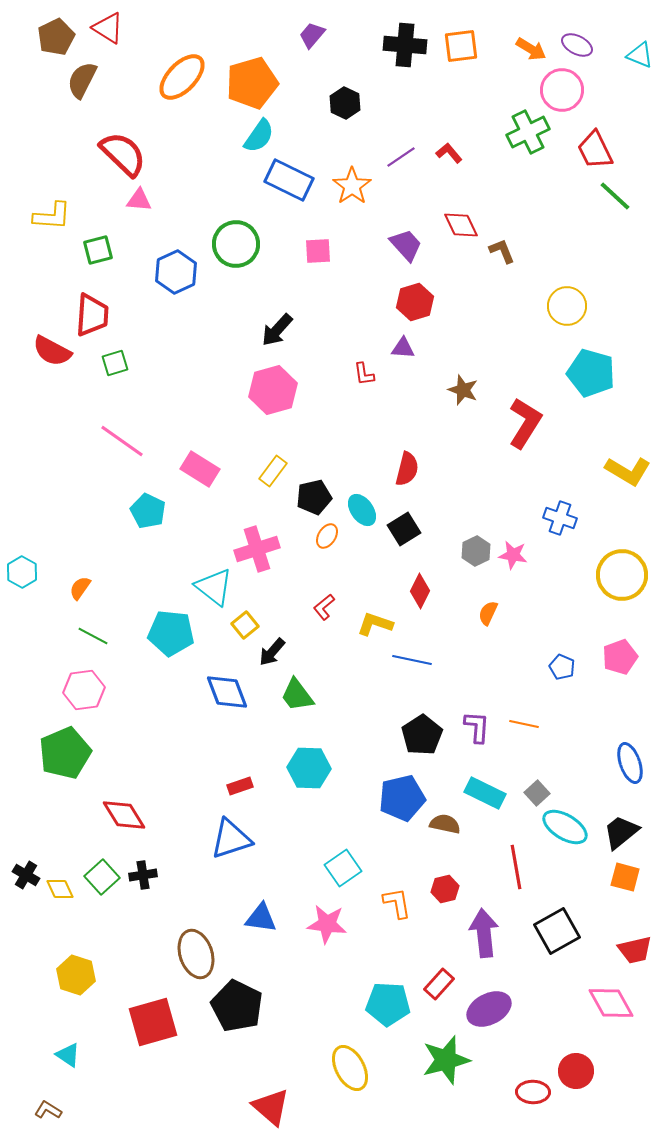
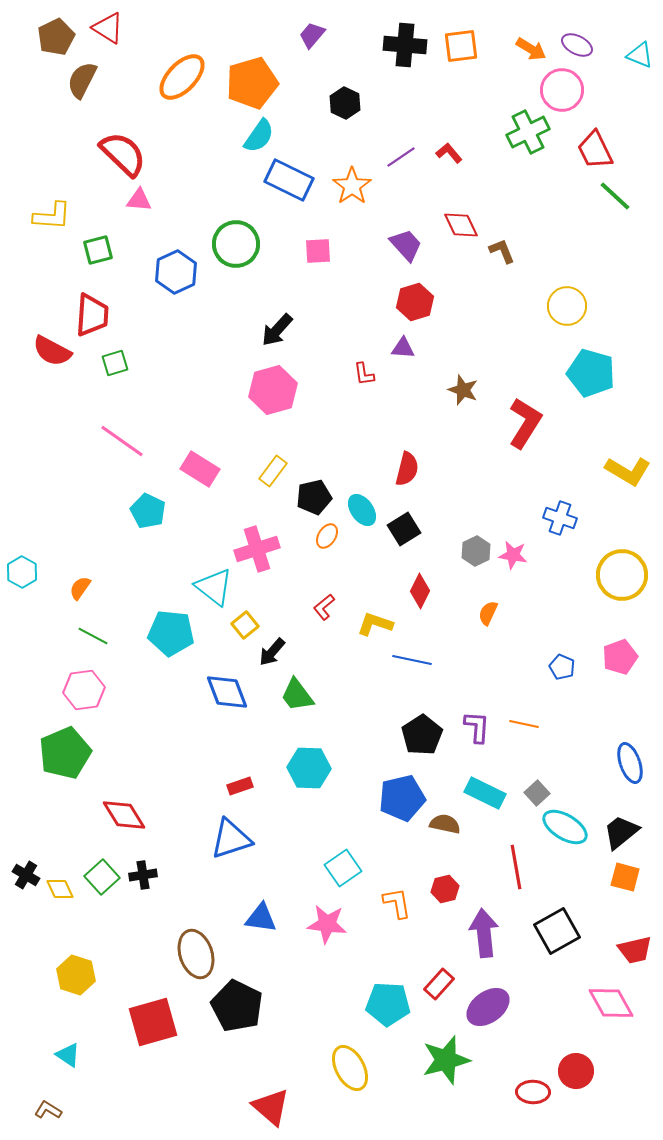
purple ellipse at (489, 1009): moved 1 px left, 2 px up; rotated 9 degrees counterclockwise
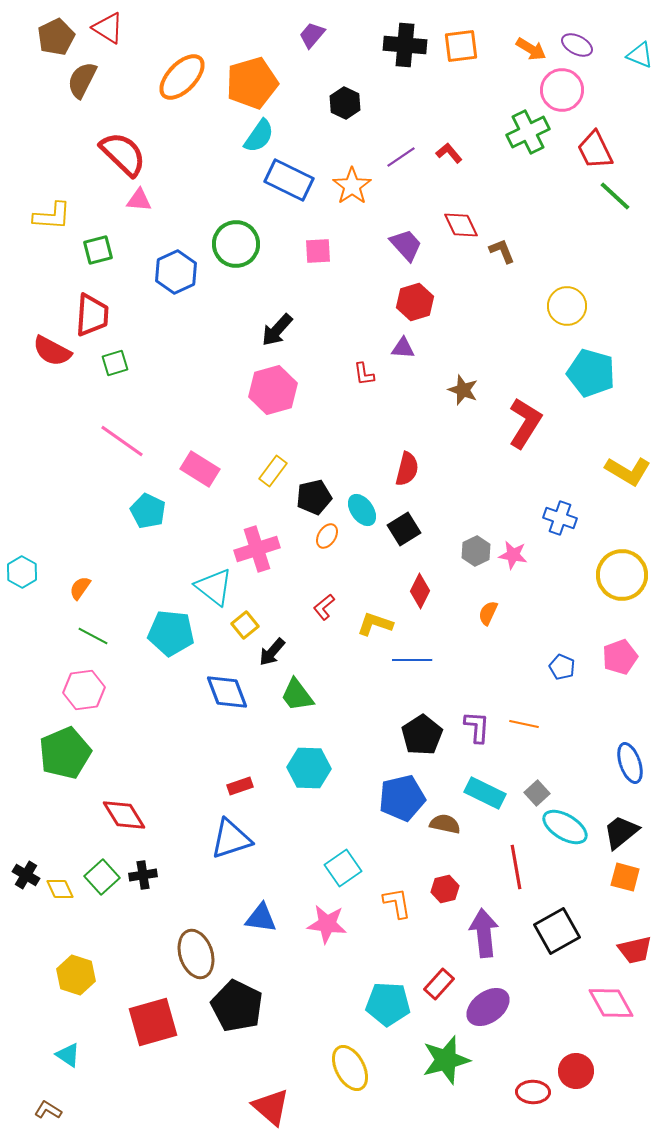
blue line at (412, 660): rotated 12 degrees counterclockwise
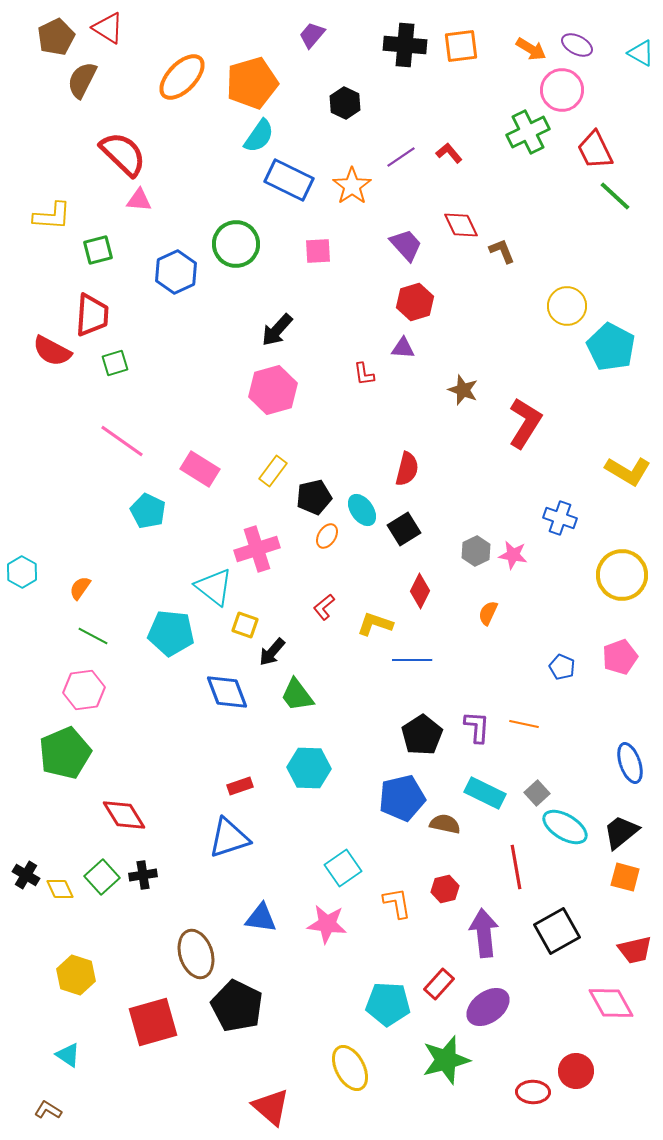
cyan triangle at (640, 55): moved 1 px right, 2 px up; rotated 8 degrees clockwise
cyan pentagon at (591, 373): moved 20 px right, 26 px up; rotated 12 degrees clockwise
yellow square at (245, 625): rotated 32 degrees counterclockwise
blue triangle at (231, 839): moved 2 px left, 1 px up
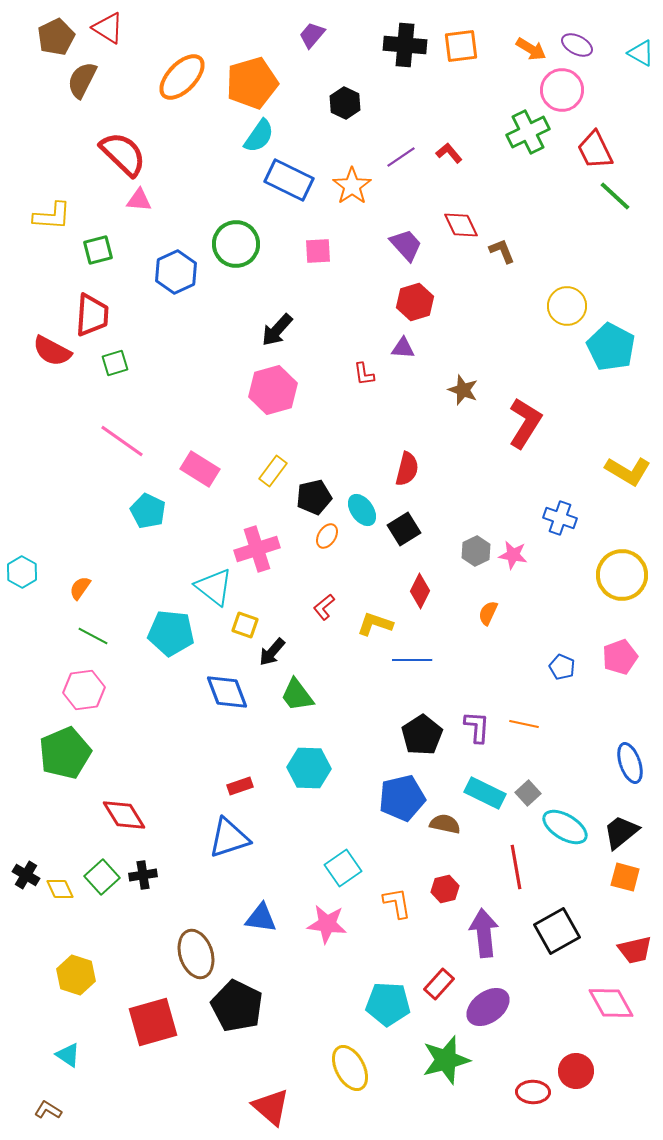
gray square at (537, 793): moved 9 px left
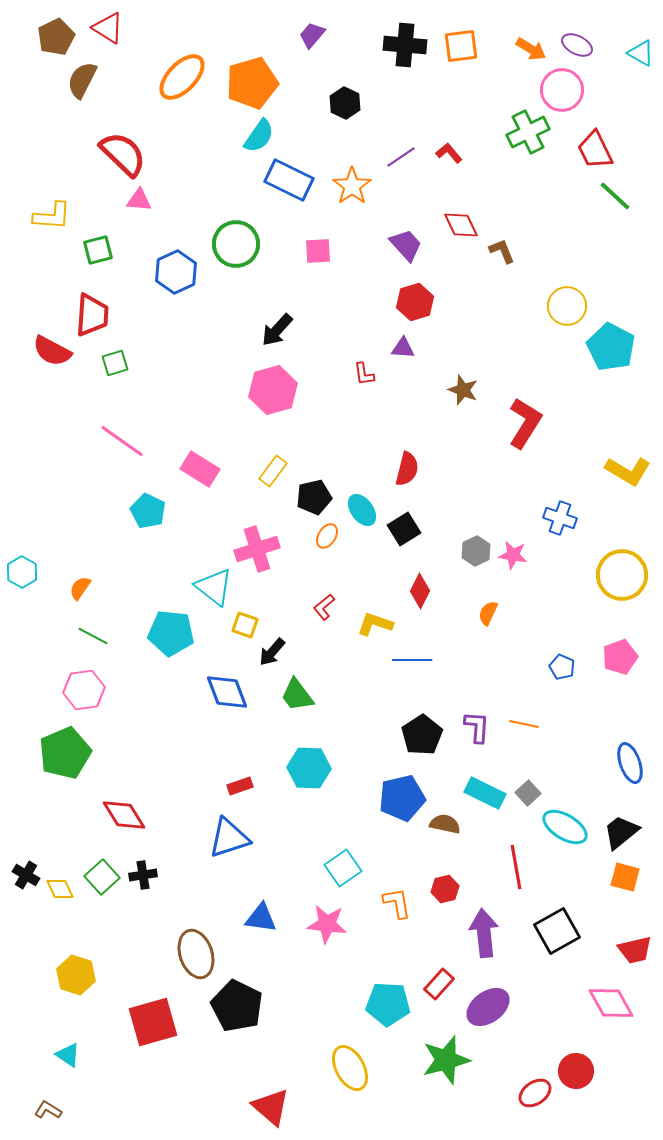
red ellipse at (533, 1092): moved 2 px right, 1 px down; rotated 36 degrees counterclockwise
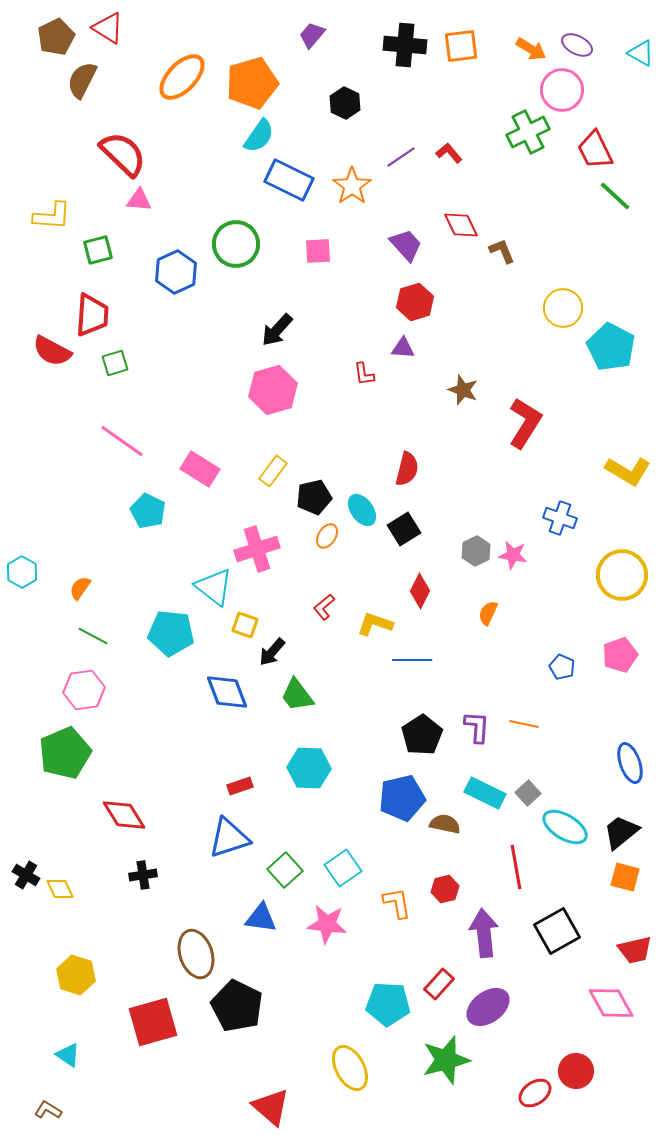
yellow circle at (567, 306): moved 4 px left, 2 px down
pink pentagon at (620, 657): moved 2 px up
green square at (102, 877): moved 183 px right, 7 px up
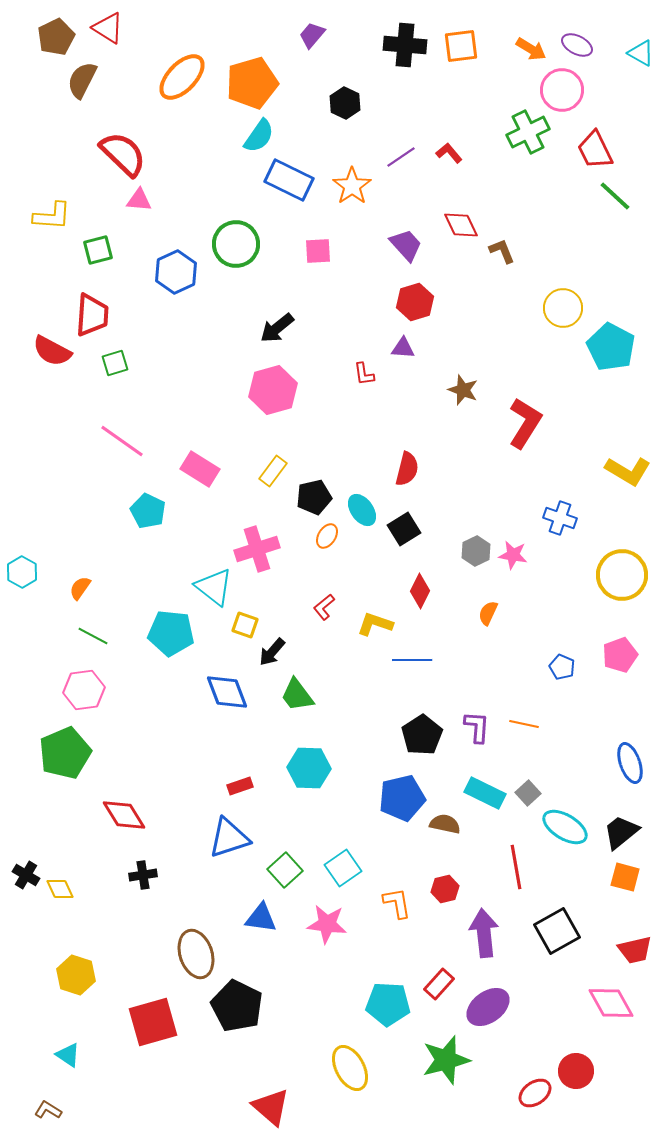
black arrow at (277, 330): moved 2 px up; rotated 9 degrees clockwise
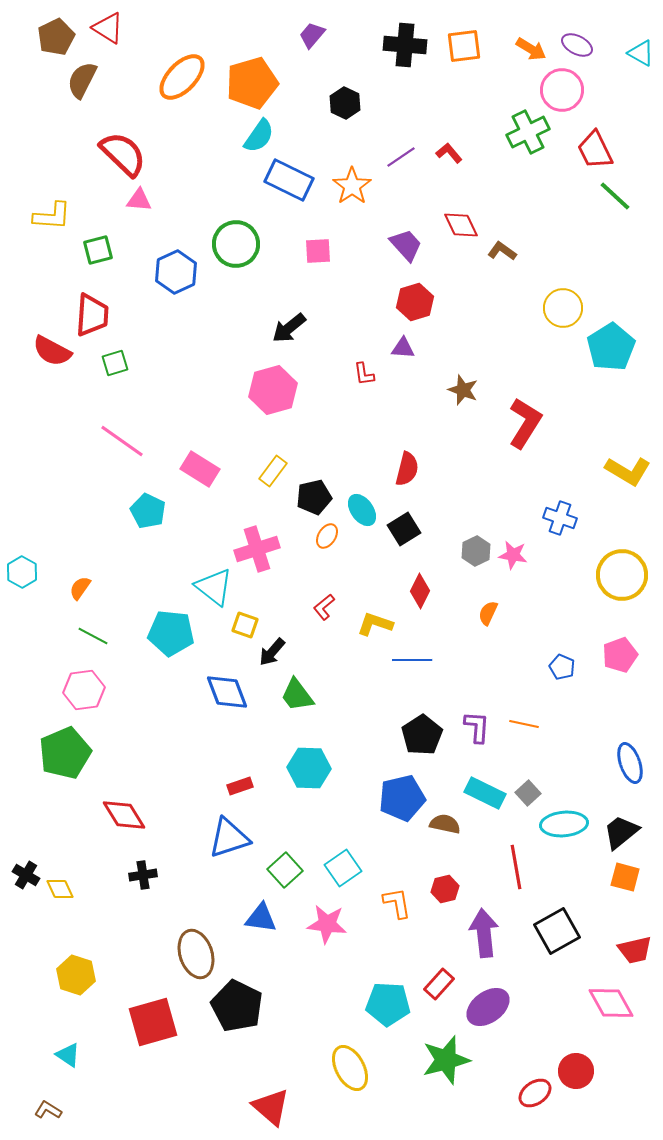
orange square at (461, 46): moved 3 px right
brown L-shape at (502, 251): rotated 32 degrees counterclockwise
black arrow at (277, 328): moved 12 px right
cyan pentagon at (611, 347): rotated 12 degrees clockwise
cyan ellipse at (565, 827): moved 1 px left, 3 px up; rotated 36 degrees counterclockwise
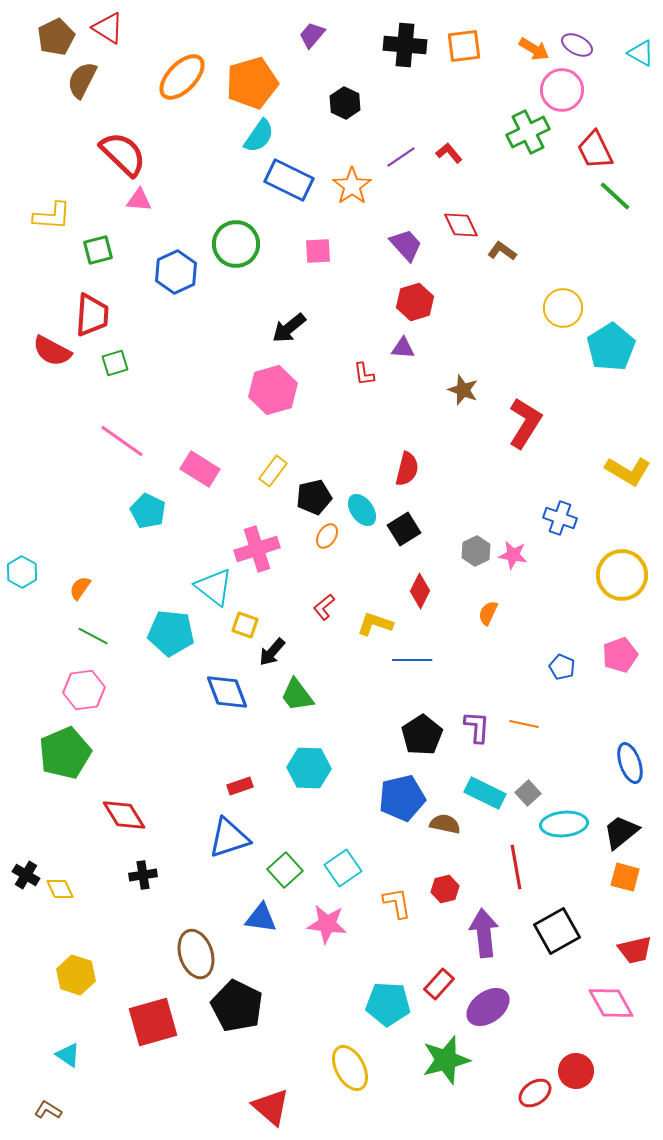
orange arrow at (531, 49): moved 3 px right
